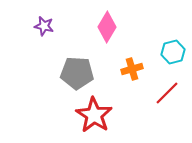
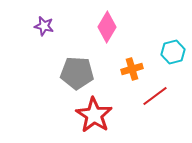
red line: moved 12 px left, 3 px down; rotated 8 degrees clockwise
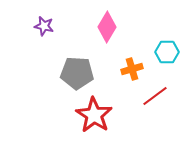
cyan hexagon: moved 6 px left; rotated 15 degrees clockwise
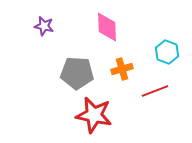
pink diamond: rotated 32 degrees counterclockwise
cyan hexagon: rotated 20 degrees clockwise
orange cross: moved 10 px left
red line: moved 5 px up; rotated 16 degrees clockwise
red star: rotated 21 degrees counterclockwise
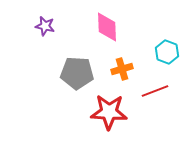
purple star: moved 1 px right
red star: moved 15 px right, 3 px up; rotated 9 degrees counterclockwise
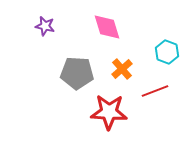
pink diamond: rotated 16 degrees counterclockwise
orange cross: rotated 25 degrees counterclockwise
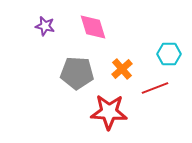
pink diamond: moved 14 px left
cyan hexagon: moved 2 px right, 2 px down; rotated 20 degrees counterclockwise
red line: moved 3 px up
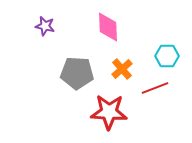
pink diamond: moved 15 px right; rotated 16 degrees clockwise
cyan hexagon: moved 2 px left, 2 px down
